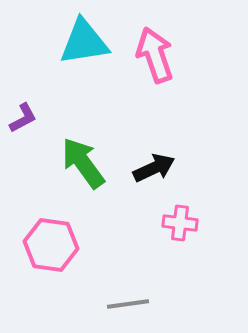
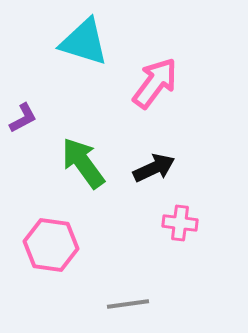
cyan triangle: rotated 26 degrees clockwise
pink arrow: moved 28 px down; rotated 56 degrees clockwise
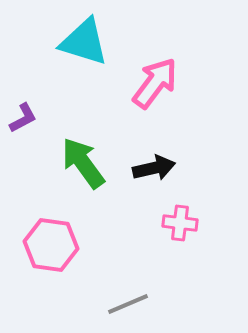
black arrow: rotated 12 degrees clockwise
gray line: rotated 15 degrees counterclockwise
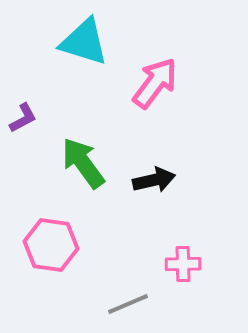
black arrow: moved 12 px down
pink cross: moved 3 px right, 41 px down; rotated 8 degrees counterclockwise
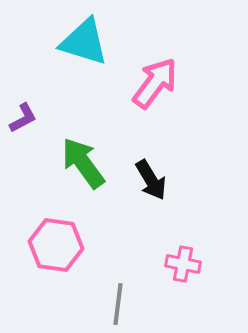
black arrow: moved 3 px left; rotated 72 degrees clockwise
pink hexagon: moved 5 px right
pink cross: rotated 12 degrees clockwise
gray line: moved 10 px left; rotated 60 degrees counterclockwise
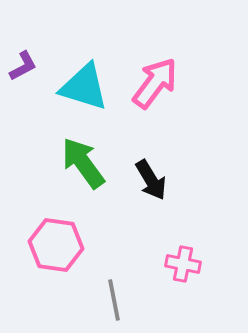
cyan triangle: moved 45 px down
purple L-shape: moved 52 px up
gray line: moved 4 px left, 4 px up; rotated 18 degrees counterclockwise
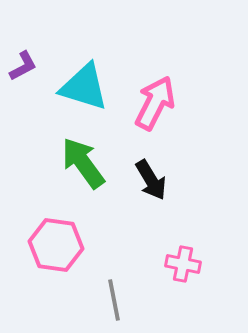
pink arrow: moved 20 px down; rotated 10 degrees counterclockwise
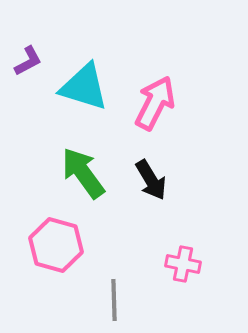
purple L-shape: moved 5 px right, 5 px up
green arrow: moved 10 px down
pink hexagon: rotated 8 degrees clockwise
gray line: rotated 9 degrees clockwise
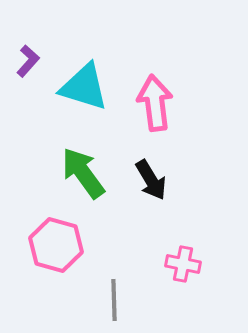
purple L-shape: rotated 20 degrees counterclockwise
pink arrow: rotated 34 degrees counterclockwise
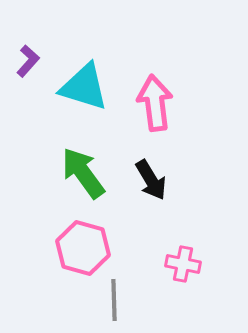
pink hexagon: moved 27 px right, 3 px down
